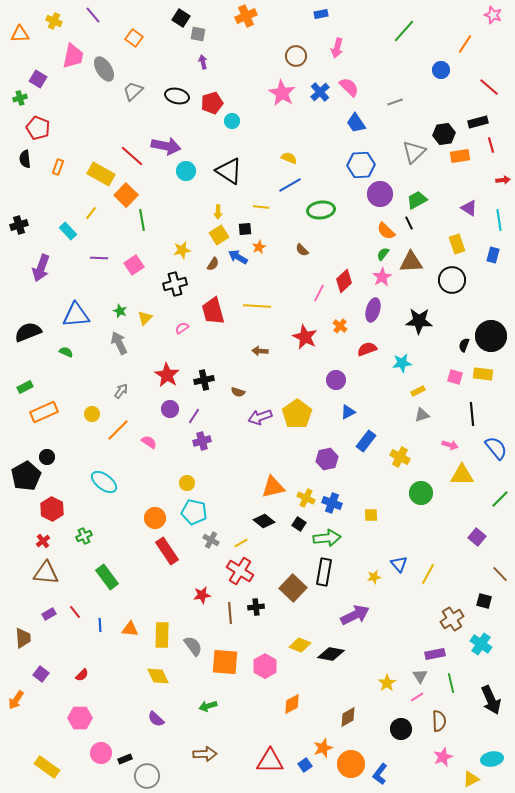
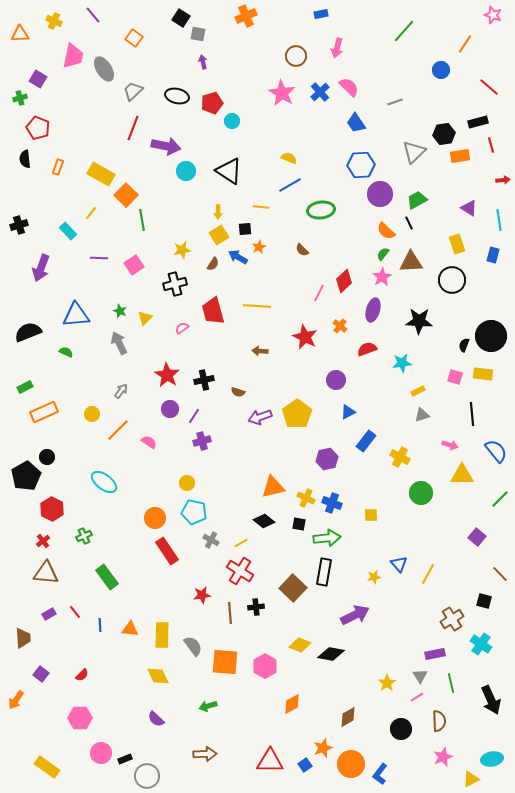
red line at (132, 156): moved 1 px right, 28 px up; rotated 70 degrees clockwise
blue semicircle at (496, 448): moved 3 px down
black square at (299, 524): rotated 24 degrees counterclockwise
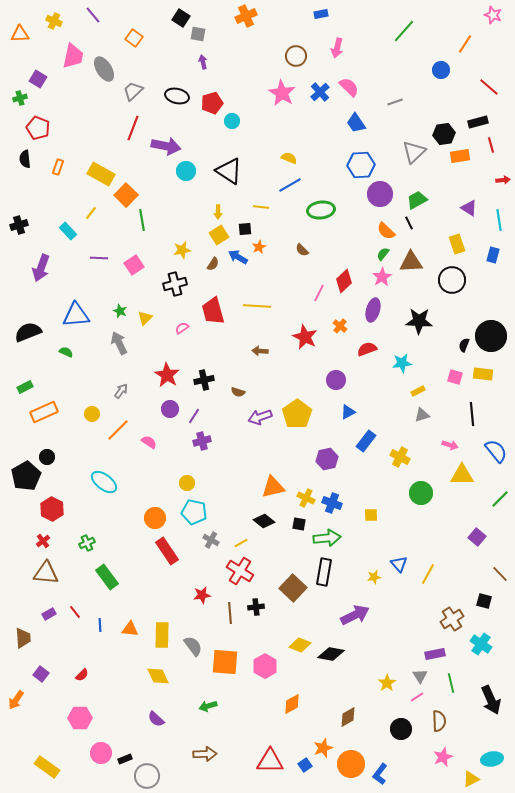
green cross at (84, 536): moved 3 px right, 7 px down
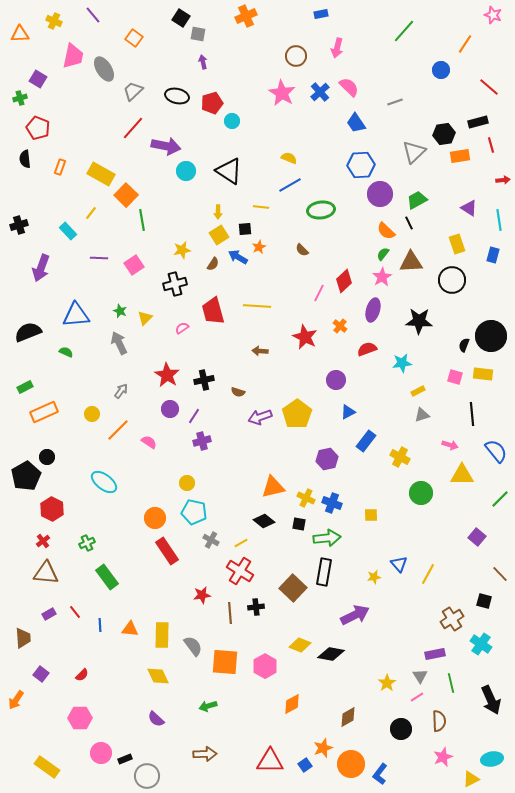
red line at (133, 128): rotated 20 degrees clockwise
orange rectangle at (58, 167): moved 2 px right
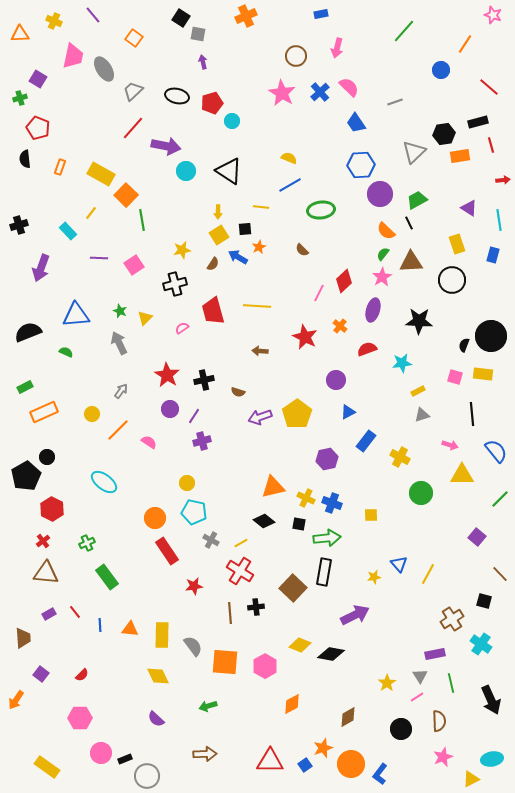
red star at (202, 595): moved 8 px left, 9 px up
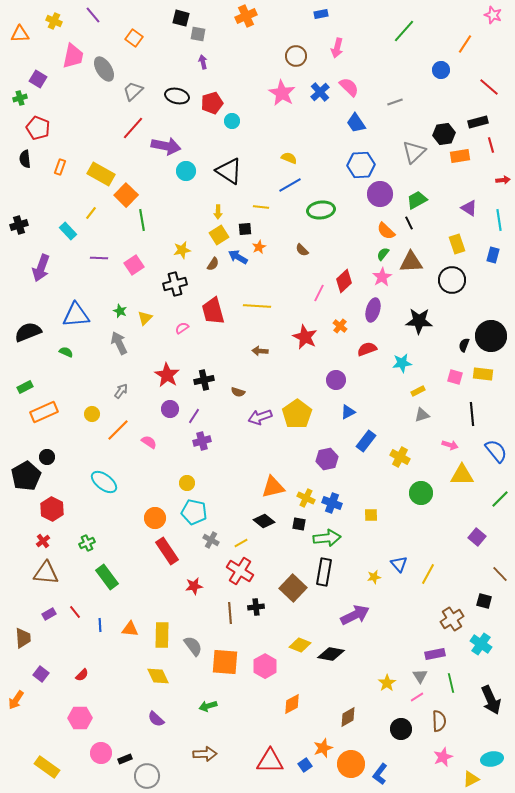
black square at (181, 18): rotated 18 degrees counterclockwise
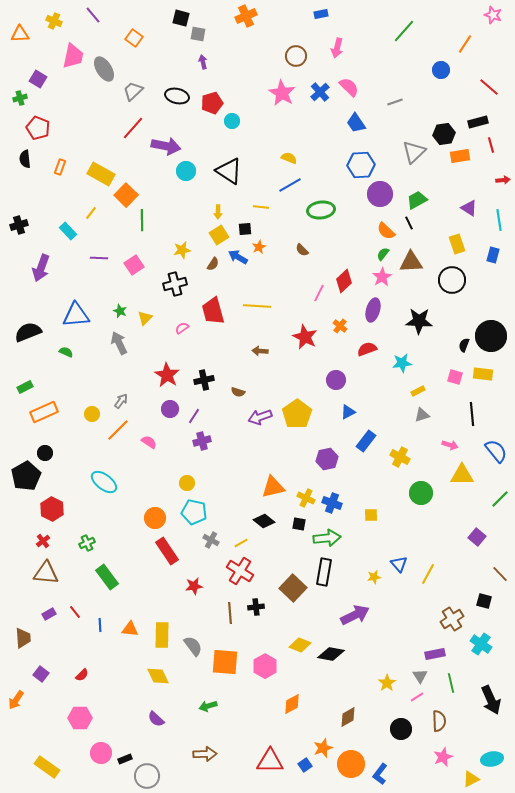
green line at (142, 220): rotated 10 degrees clockwise
gray arrow at (121, 391): moved 10 px down
black circle at (47, 457): moved 2 px left, 4 px up
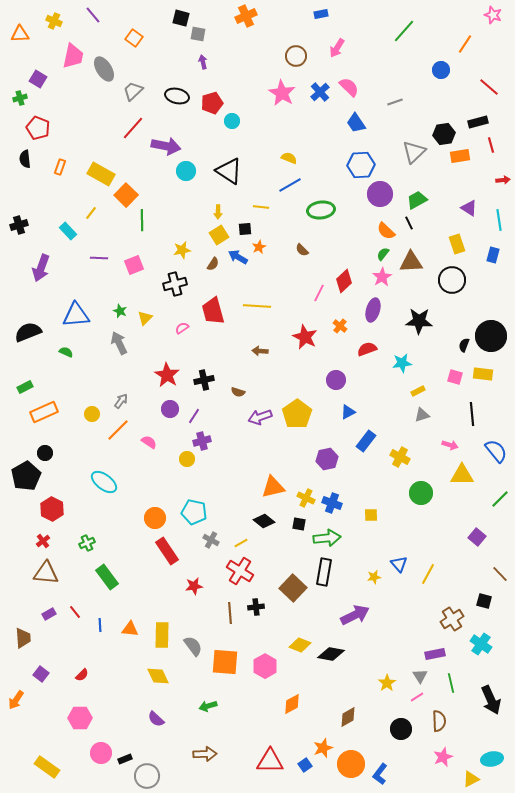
pink arrow at (337, 48): rotated 18 degrees clockwise
pink square at (134, 265): rotated 12 degrees clockwise
yellow circle at (187, 483): moved 24 px up
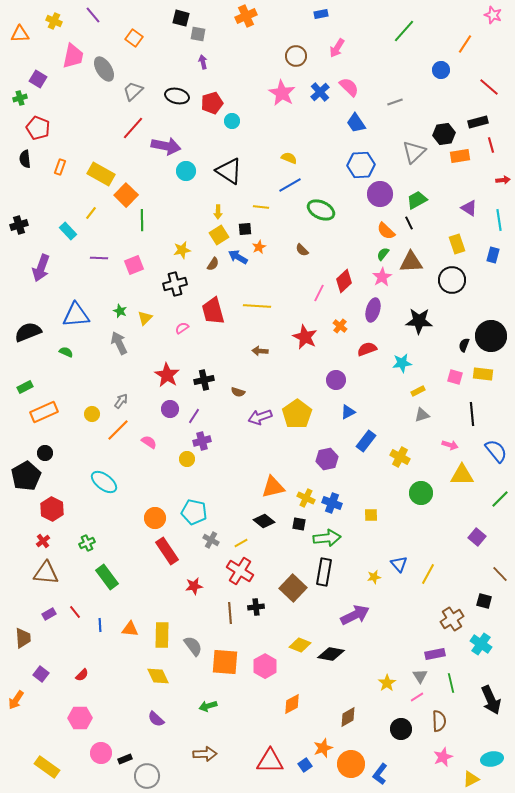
green ellipse at (321, 210): rotated 32 degrees clockwise
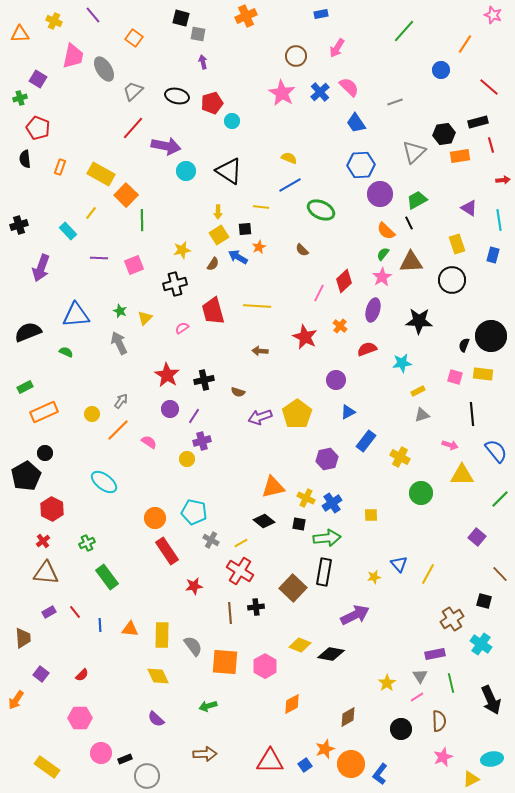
blue cross at (332, 503): rotated 36 degrees clockwise
purple rectangle at (49, 614): moved 2 px up
orange star at (323, 748): moved 2 px right, 1 px down
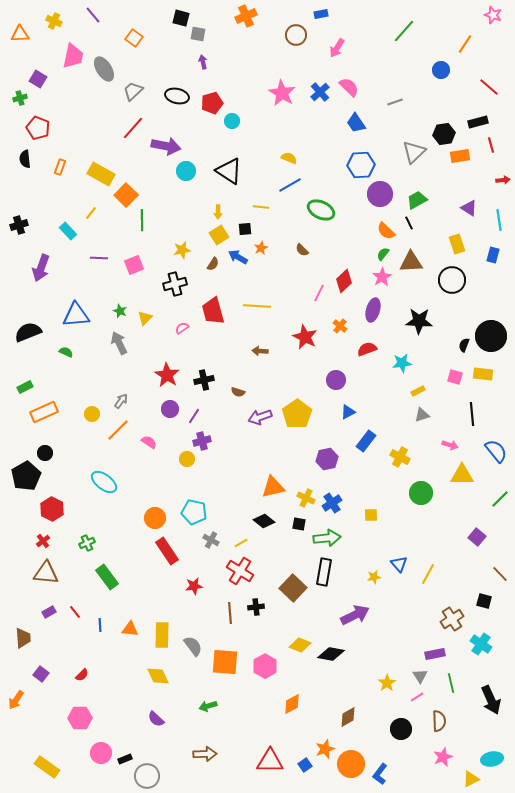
brown circle at (296, 56): moved 21 px up
orange star at (259, 247): moved 2 px right, 1 px down
